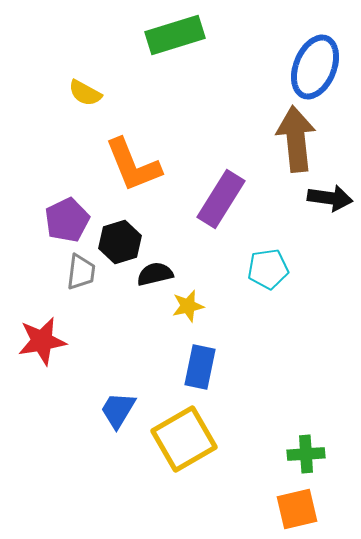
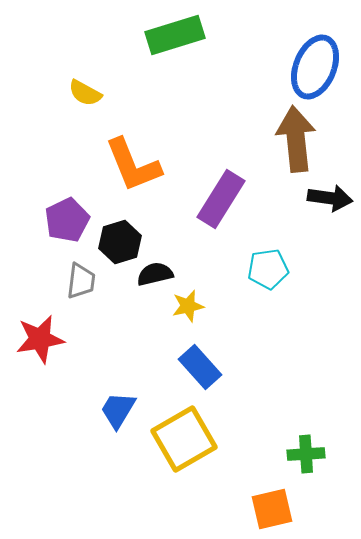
gray trapezoid: moved 9 px down
red star: moved 2 px left, 2 px up
blue rectangle: rotated 54 degrees counterclockwise
orange square: moved 25 px left
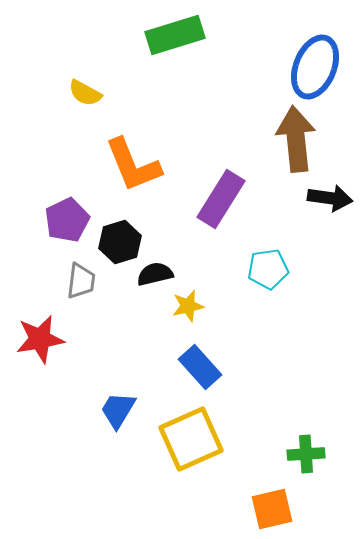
yellow square: moved 7 px right; rotated 6 degrees clockwise
